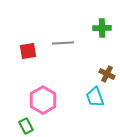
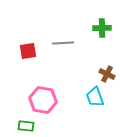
pink hexagon: rotated 20 degrees counterclockwise
green rectangle: rotated 56 degrees counterclockwise
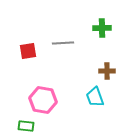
brown cross: moved 3 px up; rotated 28 degrees counterclockwise
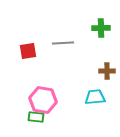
green cross: moved 1 px left
cyan trapezoid: rotated 105 degrees clockwise
green rectangle: moved 10 px right, 9 px up
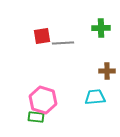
red square: moved 14 px right, 15 px up
pink hexagon: rotated 8 degrees clockwise
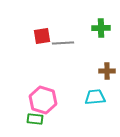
green rectangle: moved 1 px left, 2 px down
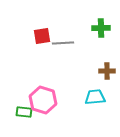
green rectangle: moved 11 px left, 7 px up
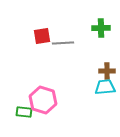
cyan trapezoid: moved 10 px right, 10 px up
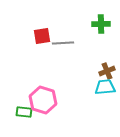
green cross: moved 4 px up
brown cross: rotated 21 degrees counterclockwise
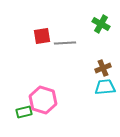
green cross: rotated 30 degrees clockwise
gray line: moved 2 px right
brown cross: moved 4 px left, 3 px up
green rectangle: rotated 21 degrees counterclockwise
